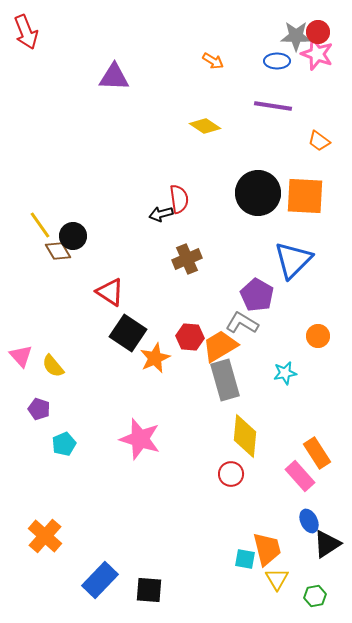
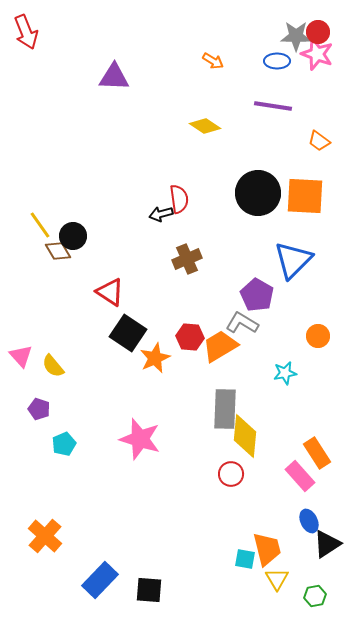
gray rectangle at (225, 380): moved 29 px down; rotated 18 degrees clockwise
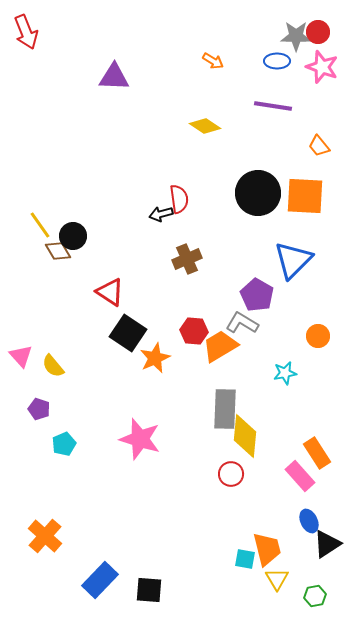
pink star at (317, 54): moved 5 px right, 13 px down
orange trapezoid at (319, 141): moved 5 px down; rotated 15 degrees clockwise
red hexagon at (190, 337): moved 4 px right, 6 px up
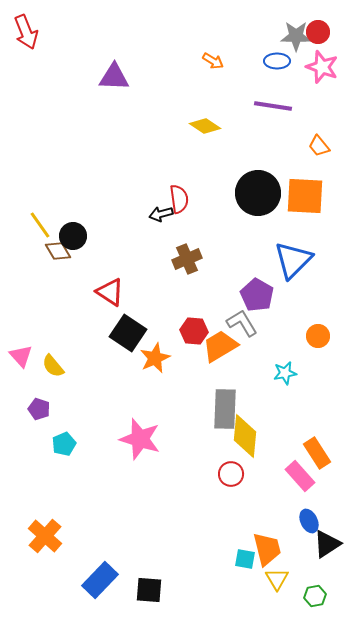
gray L-shape at (242, 323): rotated 28 degrees clockwise
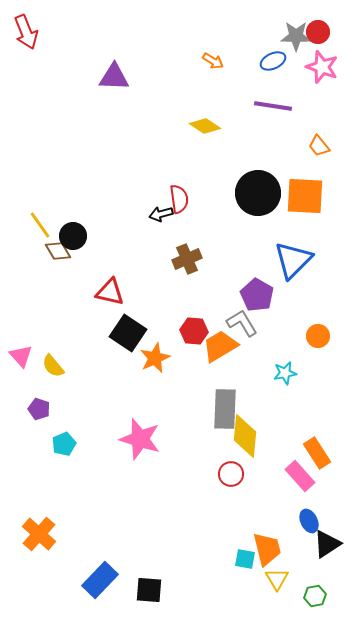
blue ellipse at (277, 61): moved 4 px left; rotated 25 degrees counterclockwise
red triangle at (110, 292): rotated 20 degrees counterclockwise
orange cross at (45, 536): moved 6 px left, 2 px up
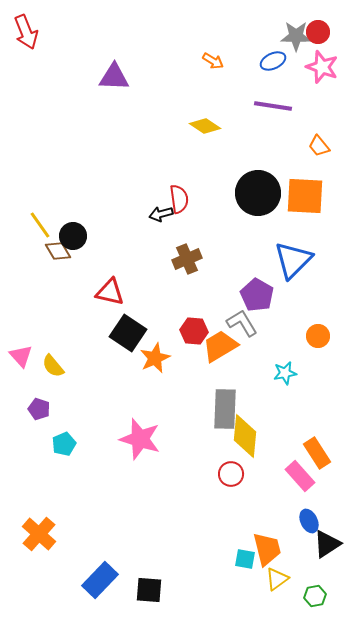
yellow triangle at (277, 579): rotated 25 degrees clockwise
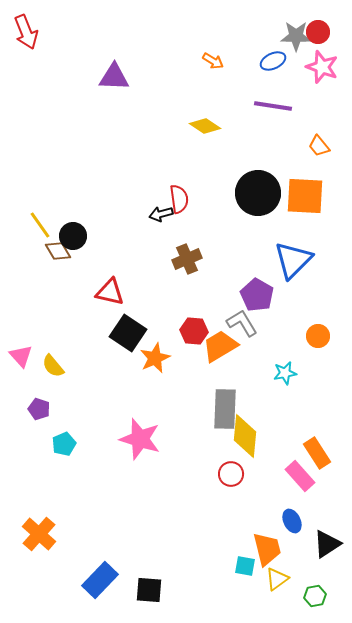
blue ellipse at (309, 521): moved 17 px left
cyan square at (245, 559): moved 7 px down
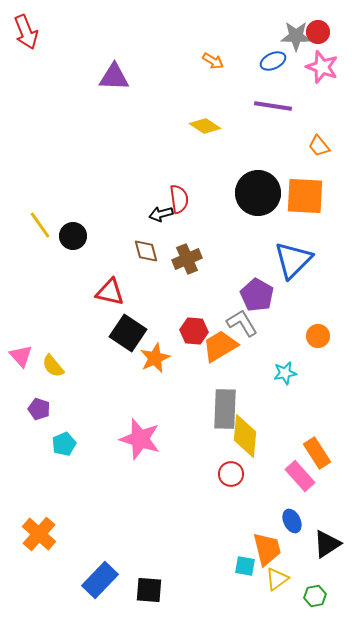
brown diamond at (58, 251): moved 88 px right; rotated 16 degrees clockwise
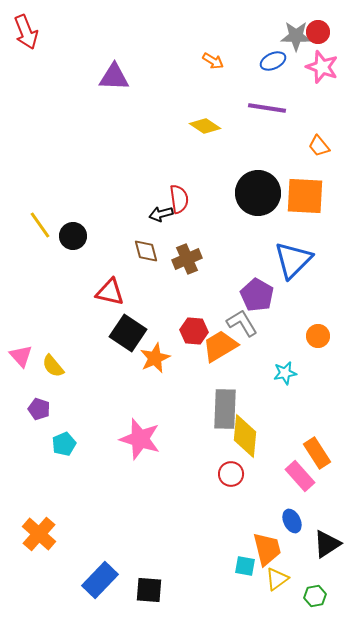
purple line at (273, 106): moved 6 px left, 2 px down
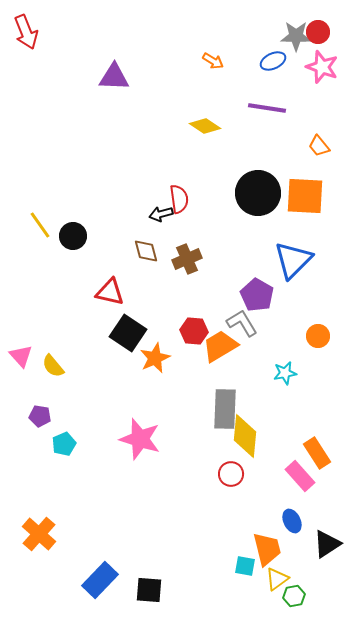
purple pentagon at (39, 409): moved 1 px right, 7 px down; rotated 10 degrees counterclockwise
green hexagon at (315, 596): moved 21 px left
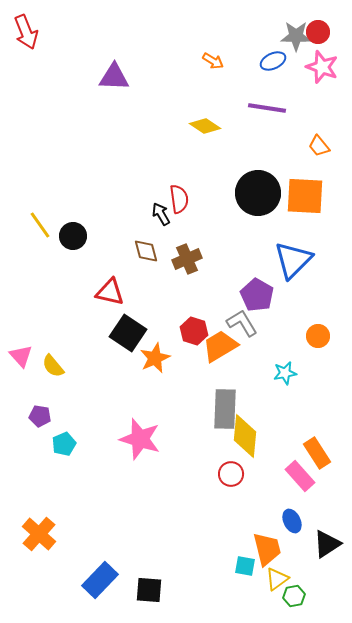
black arrow at (161, 214): rotated 75 degrees clockwise
red hexagon at (194, 331): rotated 12 degrees clockwise
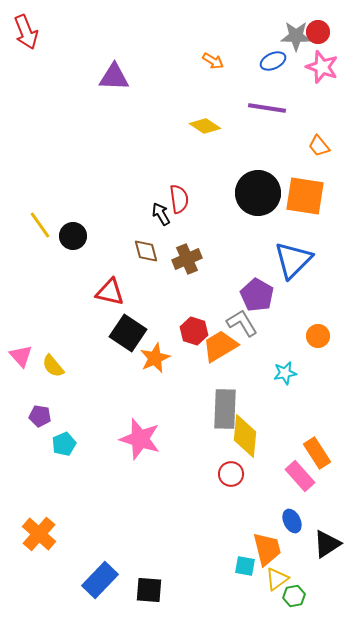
orange square at (305, 196): rotated 6 degrees clockwise
